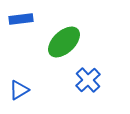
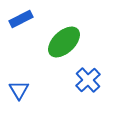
blue rectangle: rotated 20 degrees counterclockwise
blue triangle: rotated 30 degrees counterclockwise
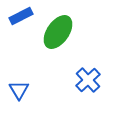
blue rectangle: moved 3 px up
green ellipse: moved 6 px left, 10 px up; rotated 12 degrees counterclockwise
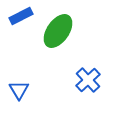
green ellipse: moved 1 px up
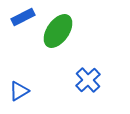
blue rectangle: moved 2 px right, 1 px down
blue triangle: moved 1 px down; rotated 30 degrees clockwise
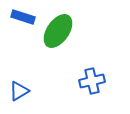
blue rectangle: rotated 45 degrees clockwise
blue cross: moved 4 px right, 1 px down; rotated 30 degrees clockwise
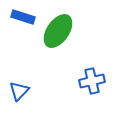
blue triangle: rotated 15 degrees counterclockwise
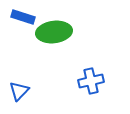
green ellipse: moved 4 px left, 1 px down; rotated 48 degrees clockwise
blue cross: moved 1 px left
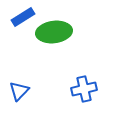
blue rectangle: rotated 50 degrees counterclockwise
blue cross: moved 7 px left, 8 px down
